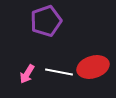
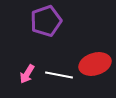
red ellipse: moved 2 px right, 3 px up
white line: moved 3 px down
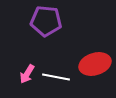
purple pentagon: rotated 24 degrees clockwise
white line: moved 3 px left, 2 px down
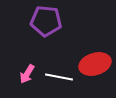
white line: moved 3 px right
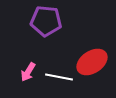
red ellipse: moved 3 px left, 2 px up; rotated 16 degrees counterclockwise
pink arrow: moved 1 px right, 2 px up
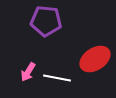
red ellipse: moved 3 px right, 3 px up
white line: moved 2 px left, 1 px down
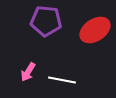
red ellipse: moved 29 px up
white line: moved 5 px right, 2 px down
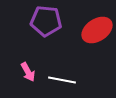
red ellipse: moved 2 px right
pink arrow: rotated 60 degrees counterclockwise
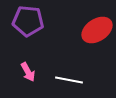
purple pentagon: moved 18 px left
white line: moved 7 px right
